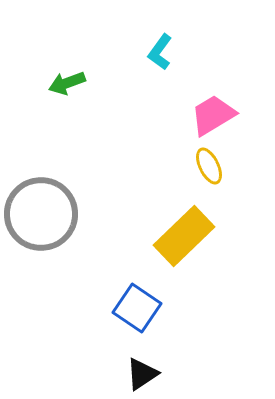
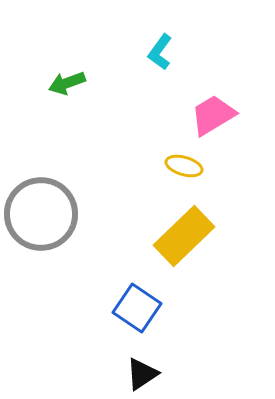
yellow ellipse: moved 25 px left; rotated 48 degrees counterclockwise
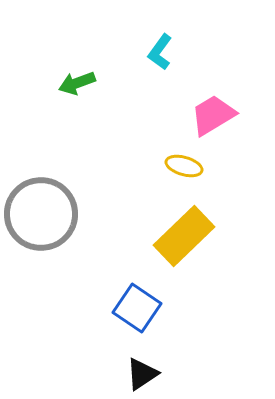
green arrow: moved 10 px right
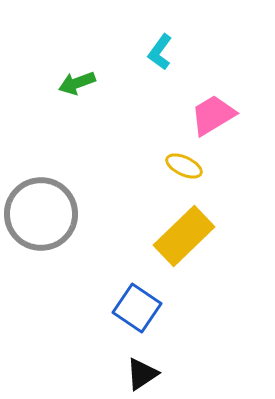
yellow ellipse: rotated 9 degrees clockwise
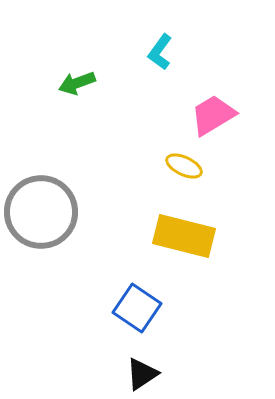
gray circle: moved 2 px up
yellow rectangle: rotated 58 degrees clockwise
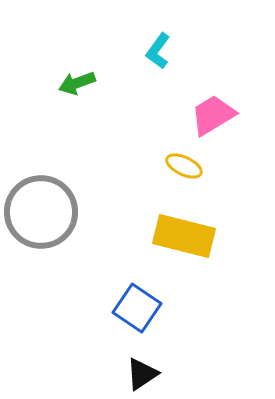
cyan L-shape: moved 2 px left, 1 px up
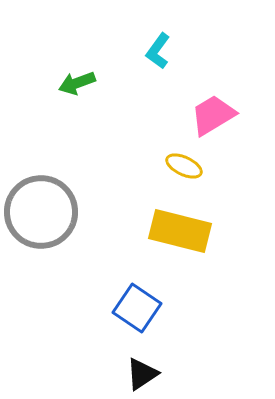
yellow rectangle: moved 4 px left, 5 px up
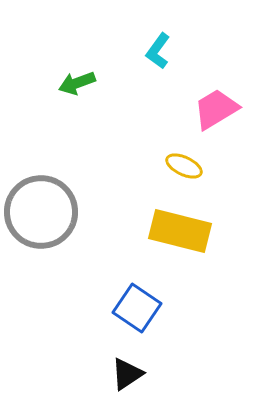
pink trapezoid: moved 3 px right, 6 px up
black triangle: moved 15 px left
